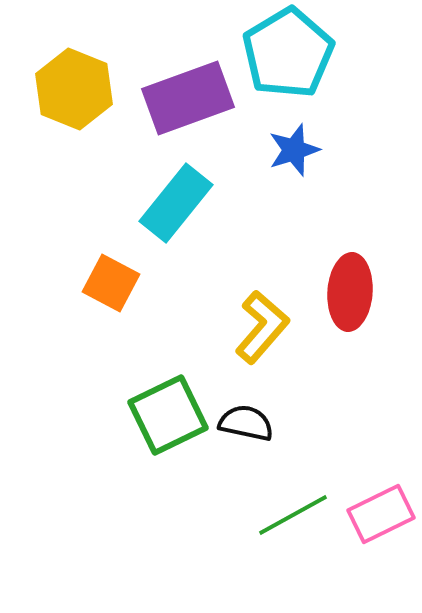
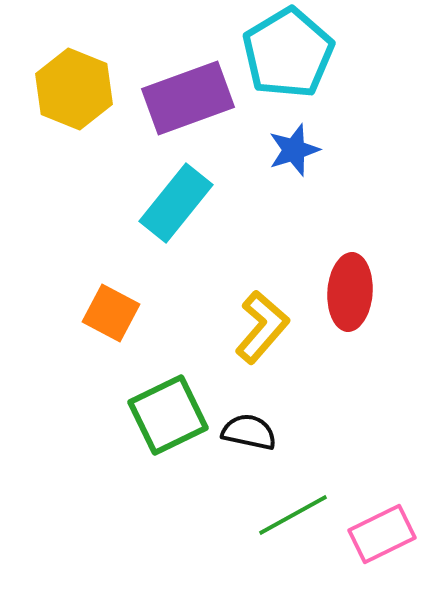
orange square: moved 30 px down
black semicircle: moved 3 px right, 9 px down
pink rectangle: moved 1 px right, 20 px down
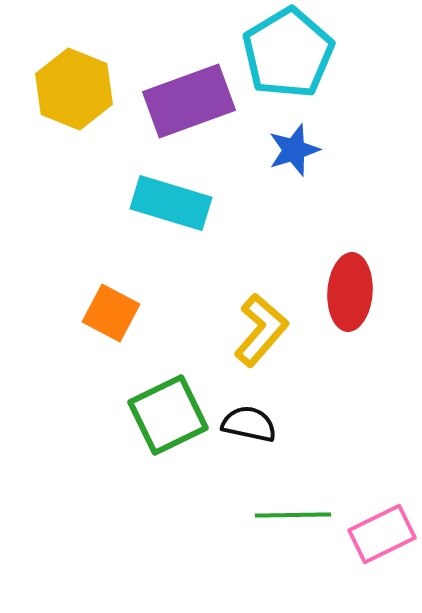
purple rectangle: moved 1 px right, 3 px down
cyan rectangle: moved 5 px left; rotated 68 degrees clockwise
yellow L-shape: moved 1 px left, 3 px down
black semicircle: moved 8 px up
green line: rotated 28 degrees clockwise
